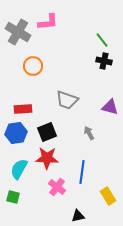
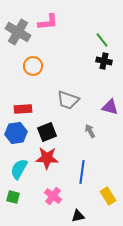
gray trapezoid: moved 1 px right
gray arrow: moved 1 px right, 2 px up
pink cross: moved 4 px left, 9 px down
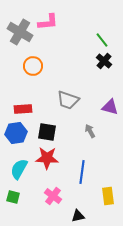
gray cross: moved 2 px right
black cross: rotated 28 degrees clockwise
black square: rotated 30 degrees clockwise
yellow rectangle: rotated 24 degrees clockwise
